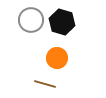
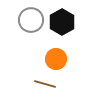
black hexagon: rotated 15 degrees clockwise
orange circle: moved 1 px left, 1 px down
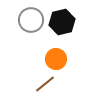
black hexagon: rotated 15 degrees clockwise
brown line: rotated 55 degrees counterclockwise
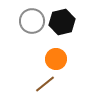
gray circle: moved 1 px right, 1 px down
